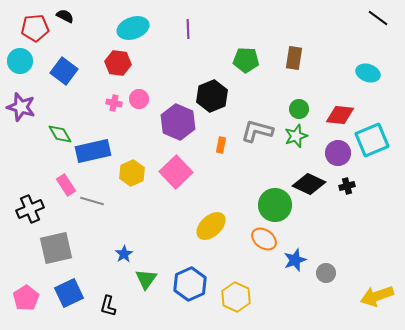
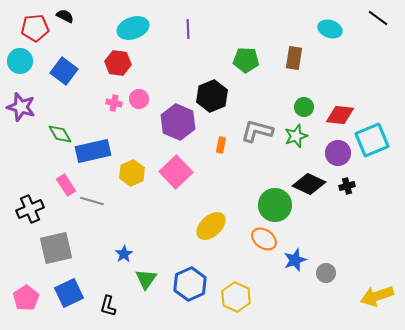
cyan ellipse at (368, 73): moved 38 px left, 44 px up
green circle at (299, 109): moved 5 px right, 2 px up
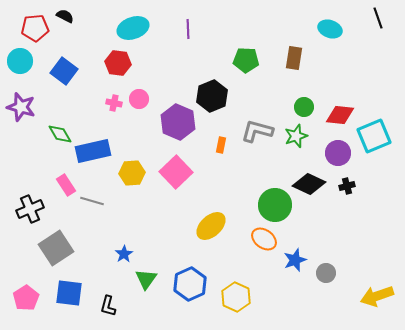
black line at (378, 18): rotated 35 degrees clockwise
cyan square at (372, 140): moved 2 px right, 4 px up
yellow hexagon at (132, 173): rotated 20 degrees clockwise
gray square at (56, 248): rotated 20 degrees counterclockwise
blue square at (69, 293): rotated 32 degrees clockwise
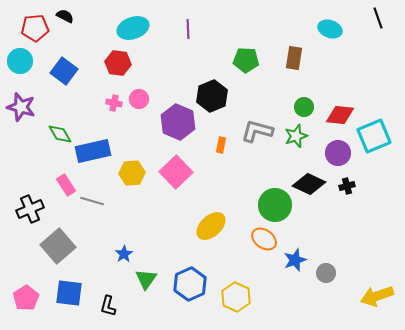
gray square at (56, 248): moved 2 px right, 2 px up; rotated 8 degrees counterclockwise
